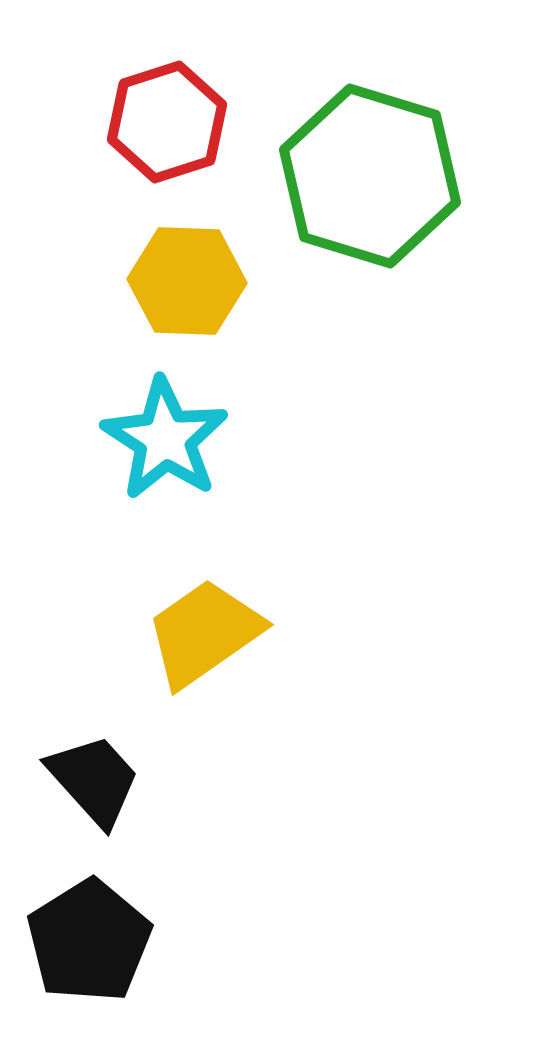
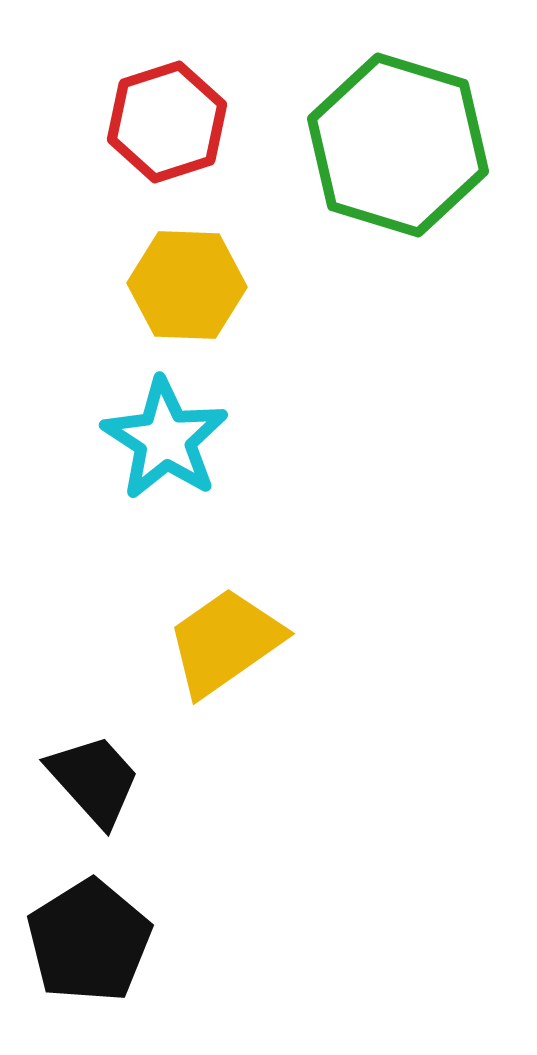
green hexagon: moved 28 px right, 31 px up
yellow hexagon: moved 4 px down
yellow trapezoid: moved 21 px right, 9 px down
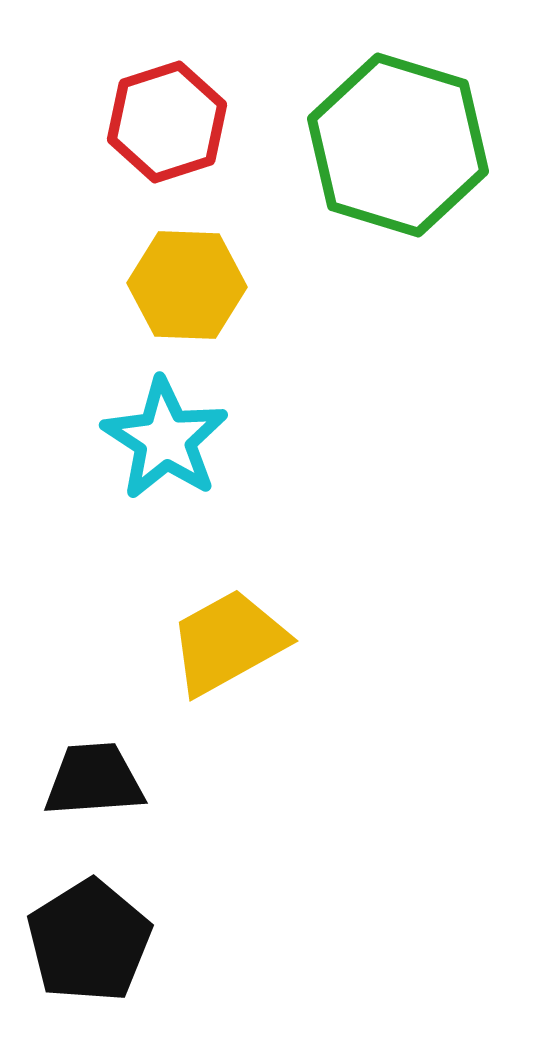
yellow trapezoid: moved 3 px right; rotated 6 degrees clockwise
black trapezoid: rotated 52 degrees counterclockwise
